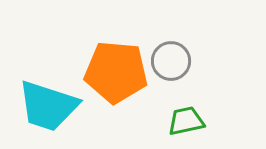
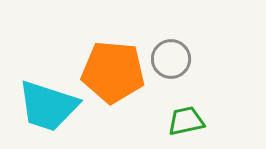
gray circle: moved 2 px up
orange pentagon: moved 3 px left
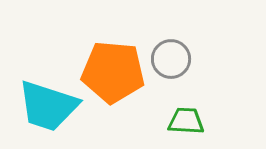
green trapezoid: rotated 15 degrees clockwise
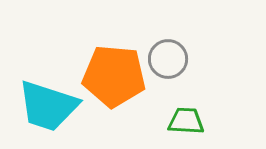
gray circle: moved 3 px left
orange pentagon: moved 1 px right, 4 px down
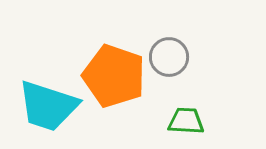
gray circle: moved 1 px right, 2 px up
orange pentagon: rotated 14 degrees clockwise
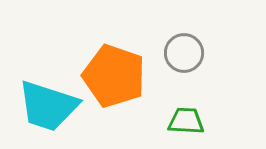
gray circle: moved 15 px right, 4 px up
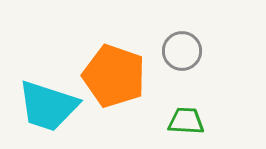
gray circle: moved 2 px left, 2 px up
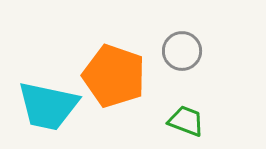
cyan trapezoid: rotated 6 degrees counterclockwise
green trapezoid: rotated 18 degrees clockwise
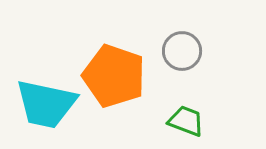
cyan trapezoid: moved 2 px left, 2 px up
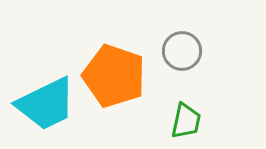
cyan trapezoid: rotated 38 degrees counterclockwise
green trapezoid: rotated 81 degrees clockwise
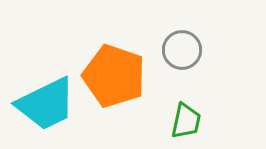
gray circle: moved 1 px up
